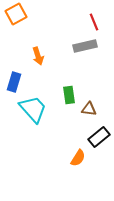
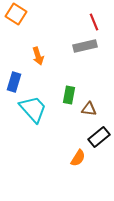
orange square: rotated 30 degrees counterclockwise
green rectangle: rotated 18 degrees clockwise
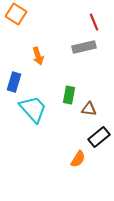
gray rectangle: moved 1 px left, 1 px down
orange semicircle: moved 1 px down
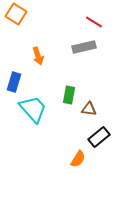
red line: rotated 36 degrees counterclockwise
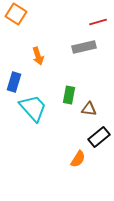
red line: moved 4 px right; rotated 48 degrees counterclockwise
cyan trapezoid: moved 1 px up
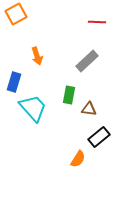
orange square: rotated 30 degrees clockwise
red line: moved 1 px left; rotated 18 degrees clockwise
gray rectangle: moved 3 px right, 14 px down; rotated 30 degrees counterclockwise
orange arrow: moved 1 px left
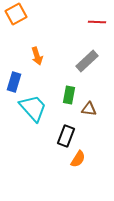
black rectangle: moved 33 px left, 1 px up; rotated 30 degrees counterclockwise
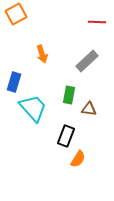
orange arrow: moved 5 px right, 2 px up
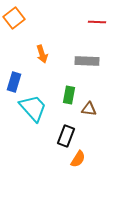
orange square: moved 2 px left, 4 px down; rotated 10 degrees counterclockwise
gray rectangle: rotated 45 degrees clockwise
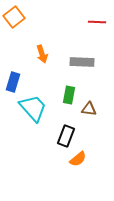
orange square: moved 1 px up
gray rectangle: moved 5 px left, 1 px down
blue rectangle: moved 1 px left
orange semicircle: rotated 18 degrees clockwise
